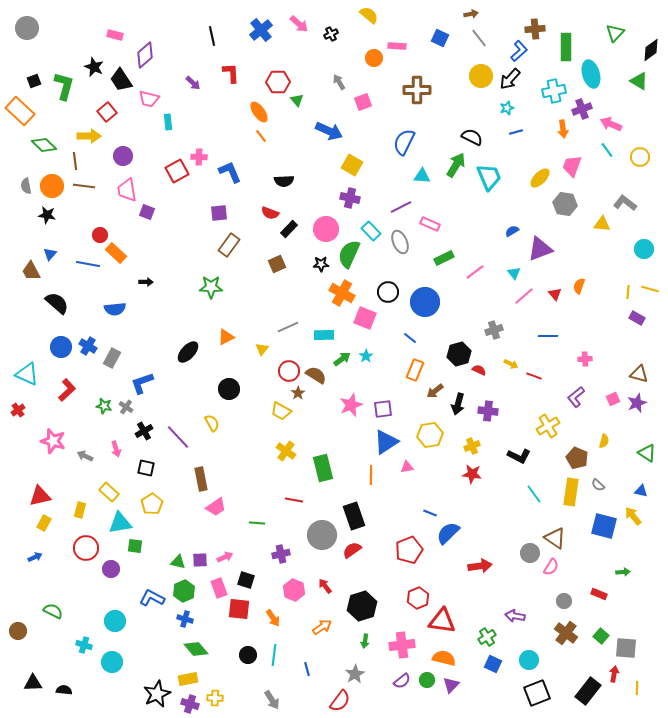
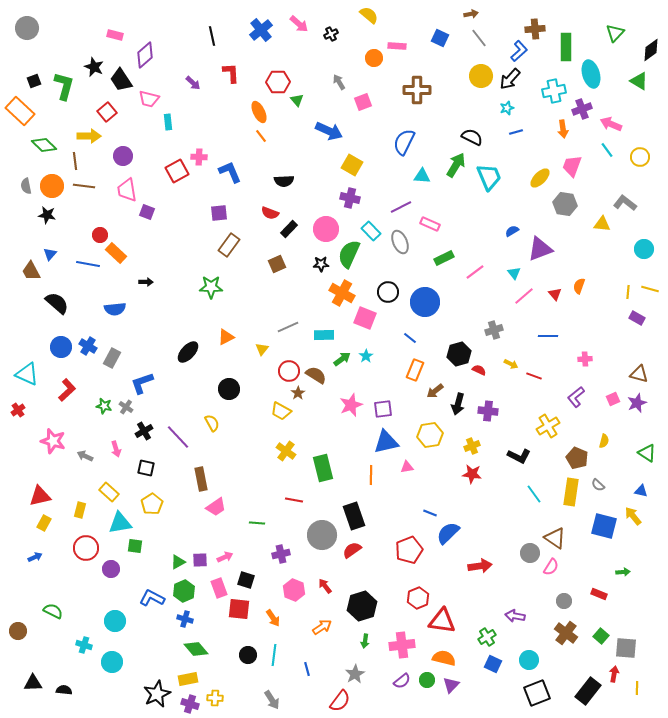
orange ellipse at (259, 112): rotated 10 degrees clockwise
blue triangle at (386, 442): rotated 20 degrees clockwise
green triangle at (178, 562): rotated 42 degrees counterclockwise
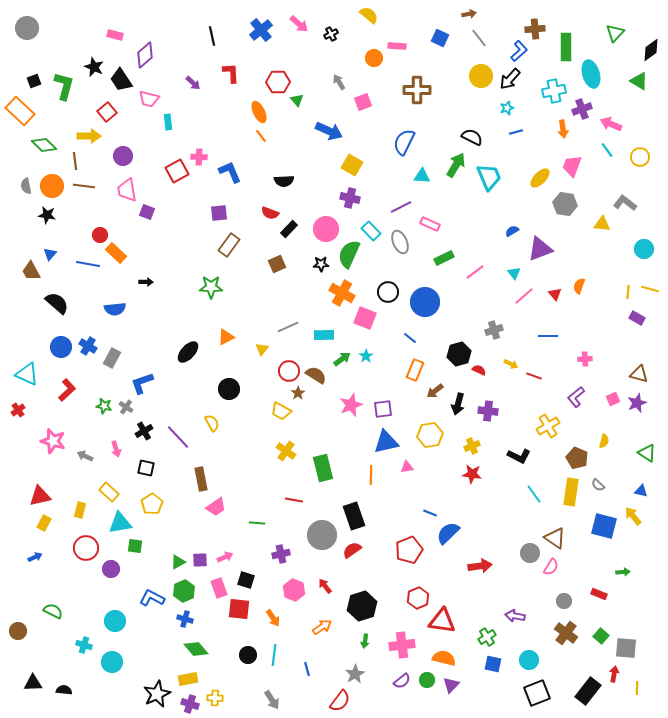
brown arrow at (471, 14): moved 2 px left
blue square at (493, 664): rotated 12 degrees counterclockwise
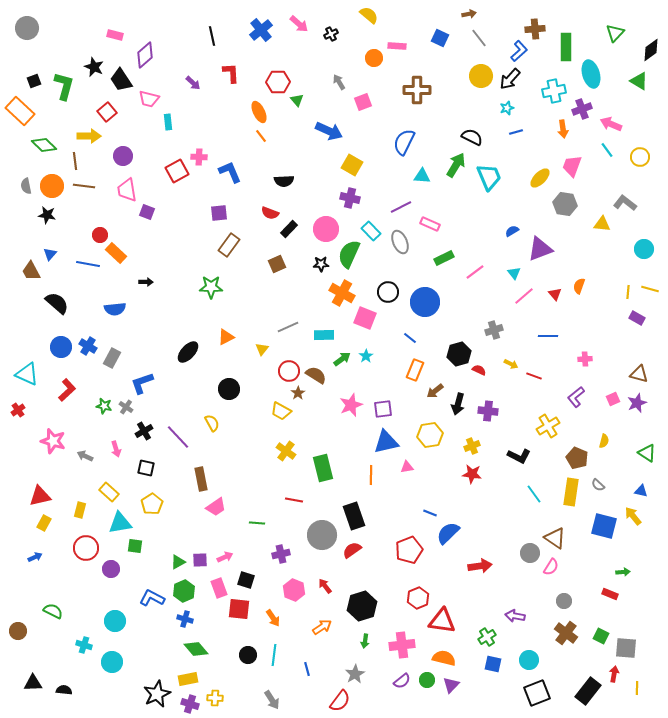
red rectangle at (599, 594): moved 11 px right
green square at (601, 636): rotated 14 degrees counterclockwise
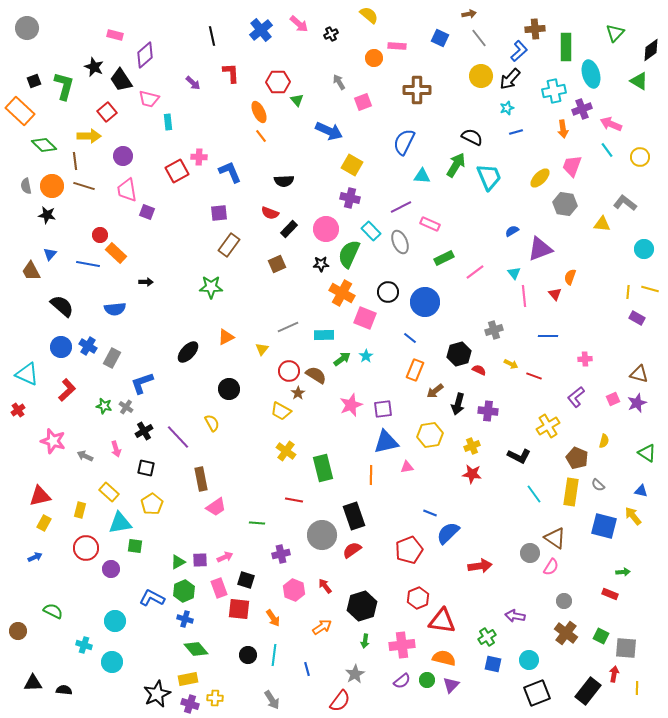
brown line at (84, 186): rotated 10 degrees clockwise
orange semicircle at (579, 286): moved 9 px left, 9 px up
pink line at (524, 296): rotated 55 degrees counterclockwise
black semicircle at (57, 303): moved 5 px right, 3 px down
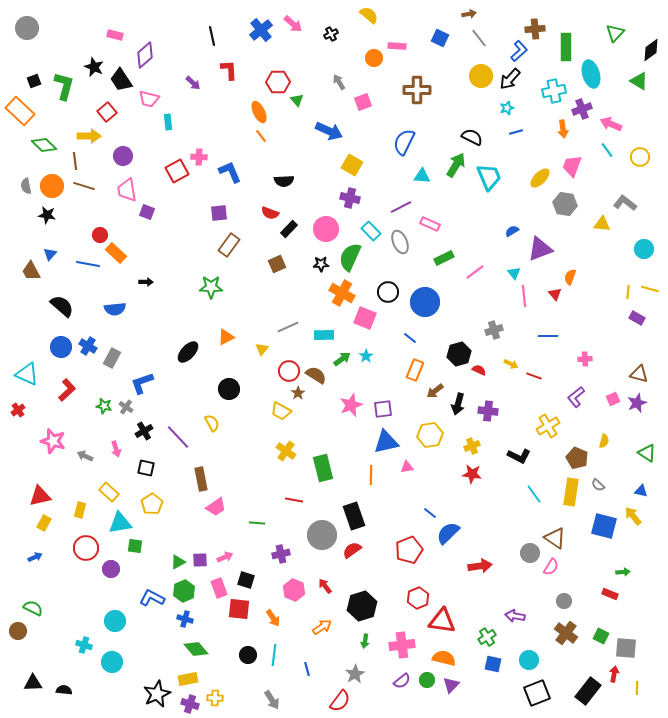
pink arrow at (299, 24): moved 6 px left
red L-shape at (231, 73): moved 2 px left, 3 px up
green semicircle at (349, 254): moved 1 px right, 3 px down
blue line at (430, 513): rotated 16 degrees clockwise
green semicircle at (53, 611): moved 20 px left, 3 px up
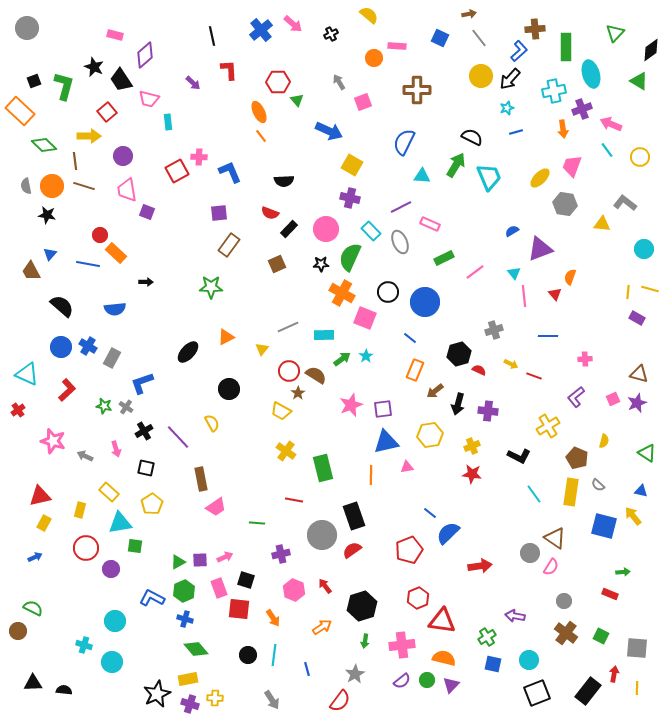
gray square at (626, 648): moved 11 px right
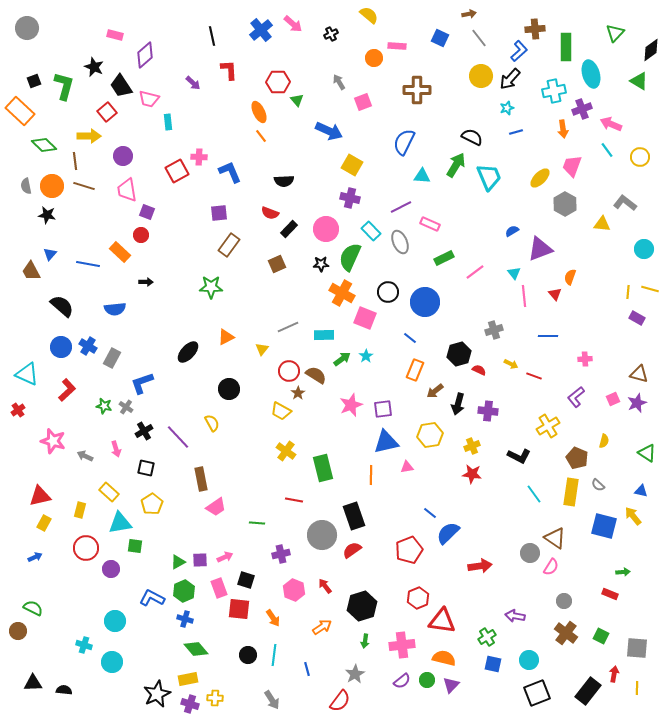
black trapezoid at (121, 80): moved 6 px down
gray hexagon at (565, 204): rotated 20 degrees clockwise
red circle at (100, 235): moved 41 px right
orange rectangle at (116, 253): moved 4 px right, 1 px up
